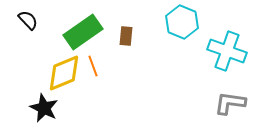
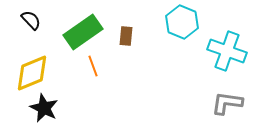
black semicircle: moved 3 px right
yellow diamond: moved 32 px left
gray L-shape: moved 3 px left
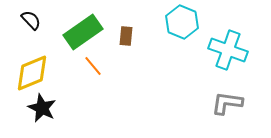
cyan cross: moved 1 px right, 1 px up
orange line: rotated 20 degrees counterclockwise
black star: moved 2 px left
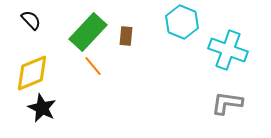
green rectangle: moved 5 px right; rotated 12 degrees counterclockwise
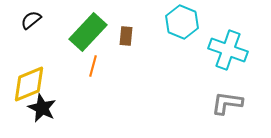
black semicircle: rotated 85 degrees counterclockwise
orange line: rotated 55 degrees clockwise
yellow diamond: moved 3 px left, 11 px down
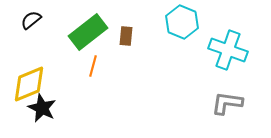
green rectangle: rotated 9 degrees clockwise
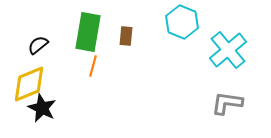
black semicircle: moved 7 px right, 25 px down
green rectangle: rotated 42 degrees counterclockwise
cyan cross: rotated 30 degrees clockwise
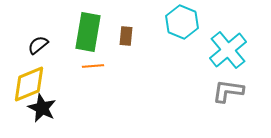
orange line: rotated 70 degrees clockwise
gray L-shape: moved 1 px right, 12 px up
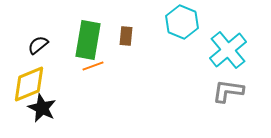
green rectangle: moved 8 px down
orange line: rotated 15 degrees counterclockwise
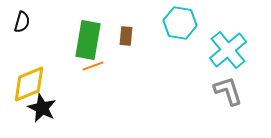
cyan hexagon: moved 2 px left, 1 px down; rotated 12 degrees counterclockwise
black semicircle: moved 16 px left, 23 px up; rotated 145 degrees clockwise
gray L-shape: rotated 64 degrees clockwise
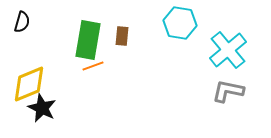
brown rectangle: moved 4 px left
gray L-shape: rotated 60 degrees counterclockwise
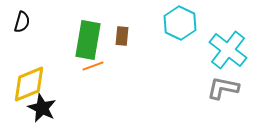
cyan hexagon: rotated 16 degrees clockwise
cyan cross: rotated 12 degrees counterclockwise
gray L-shape: moved 5 px left, 3 px up
